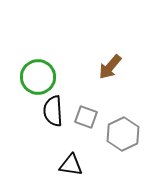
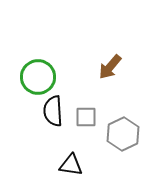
gray square: rotated 20 degrees counterclockwise
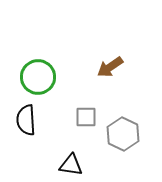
brown arrow: rotated 16 degrees clockwise
black semicircle: moved 27 px left, 9 px down
gray hexagon: rotated 8 degrees counterclockwise
